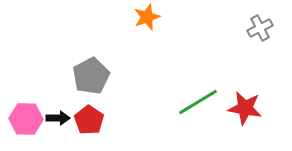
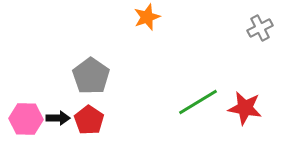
gray pentagon: rotated 9 degrees counterclockwise
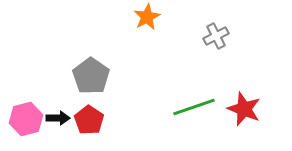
orange star: rotated 8 degrees counterclockwise
gray cross: moved 44 px left, 8 px down
green line: moved 4 px left, 5 px down; rotated 12 degrees clockwise
red star: moved 1 px left, 1 px down; rotated 12 degrees clockwise
pink hexagon: rotated 16 degrees counterclockwise
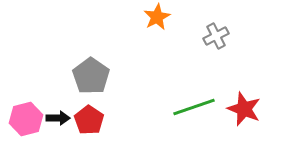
orange star: moved 10 px right
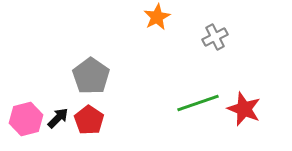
gray cross: moved 1 px left, 1 px down
green line: moved 4 px right, 4 px up
black arrow: rotated 45 degrees counterclockwise
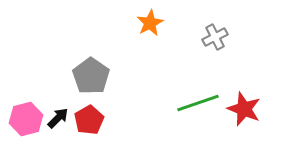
orange star: moved 7 px left, 6 px down
red pentagon: rotated 8 degrees clockwise
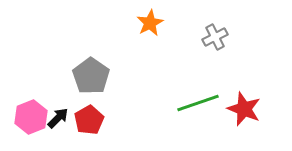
pink hexagon: moved 5 px right, 2 px up; rotated 8 degrees counterclockwise
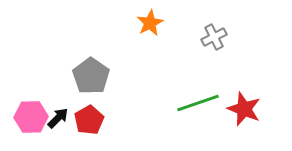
gray cross: moved 1 px left
pink hexagon: rotated 20 degrees clockwise
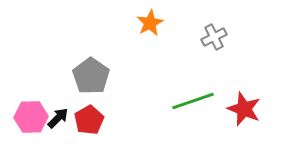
green line: moved 5 px left, 2 px up
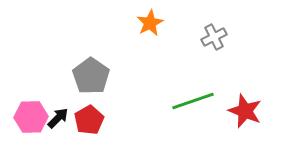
red star: moved 1 px right, 2 px down
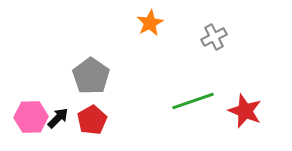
red pentagon: moved 3 px right
